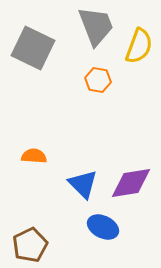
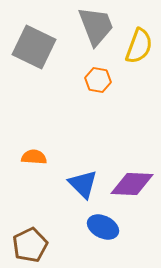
gray square: moved 1 px right, 1 px up
orange semicircle: moved 1 px down
purple diamond: moved 1 px right, 1 px down; rotated 12 degrees clockwise
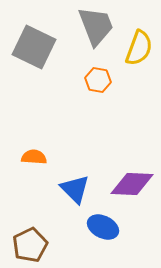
yellow semicircle: moved 2 px down
blue triangle: moved 8 px left, 5 px down
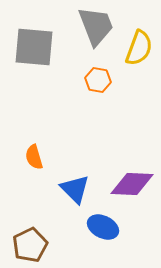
gray square: rotated 21 degrees counterclockwise
orange semicircle: rotated 110 degrees counterclockwise
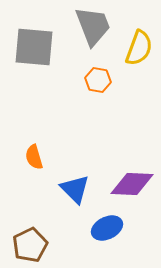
gray trapezoid: moved 3 px left
blue ellipse: moved 4 px right, 1 px down; rotated 52 degrees counterclockwise
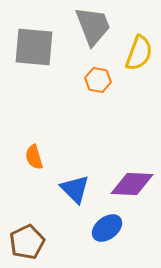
yellow semicircle: moved 5 px down
blue ellipse: rotated 12 degrees counterclockwise
brown pentagon: moved 3 px left, 3 px up
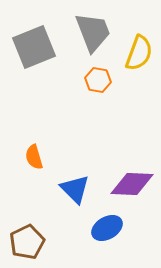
gray trapezoid: moved 6 px down
gray square: rotated 27 degrees counterclockwise
blue ellipse: rotated 8 degrees clockwise
